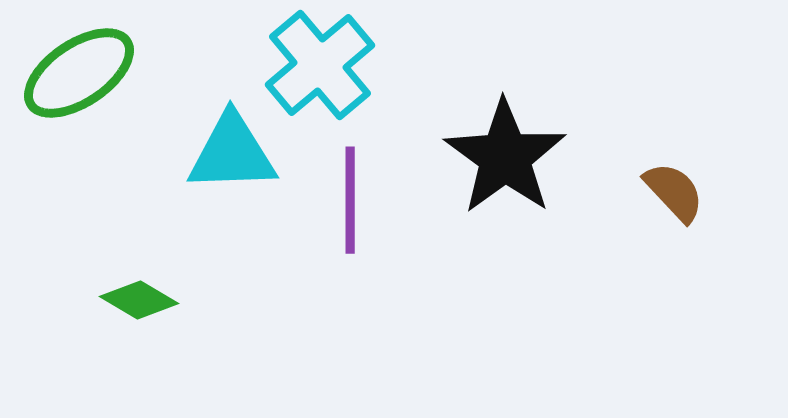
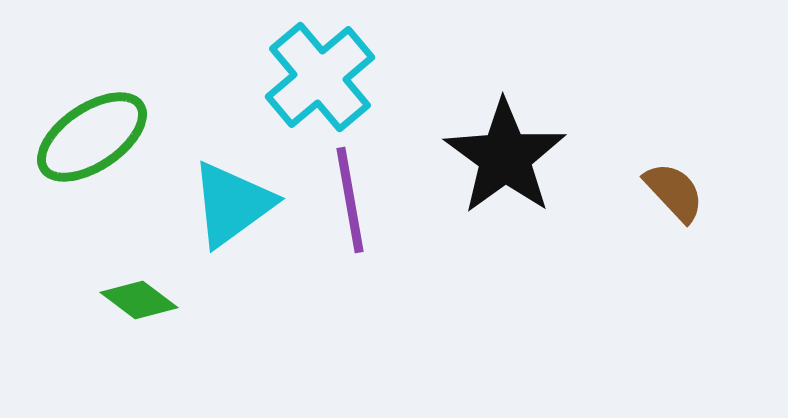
cyan cross: moved 12 px down
green ellipse: moved 13 px right, 64 px down
cyan triangle: moved 51 px down; rotated 34 degrees counterclockwise
purple line: rotated 10 degrees counterclockwise
green diamond: rotated 6 degrees clockwise
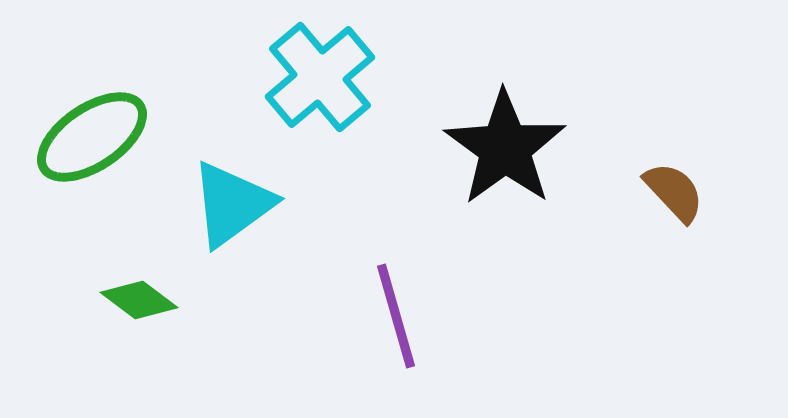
black star: moved 9 px up
purple line: moved 46 px right, 116 px down; rotated 6 degrees counterclockwise
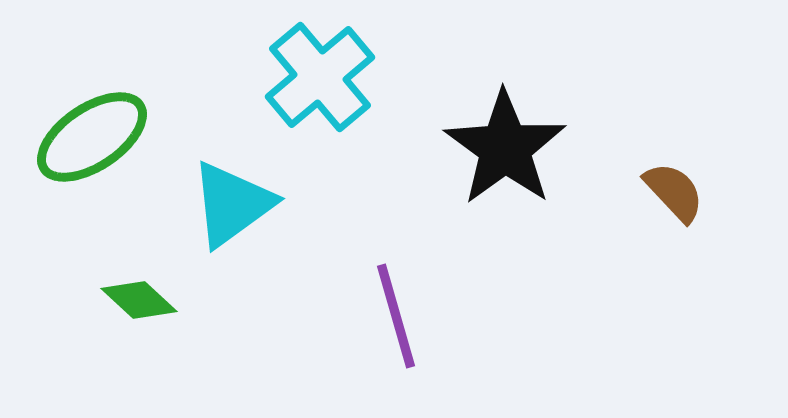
green diamond: rotated 6 degrees clockwise
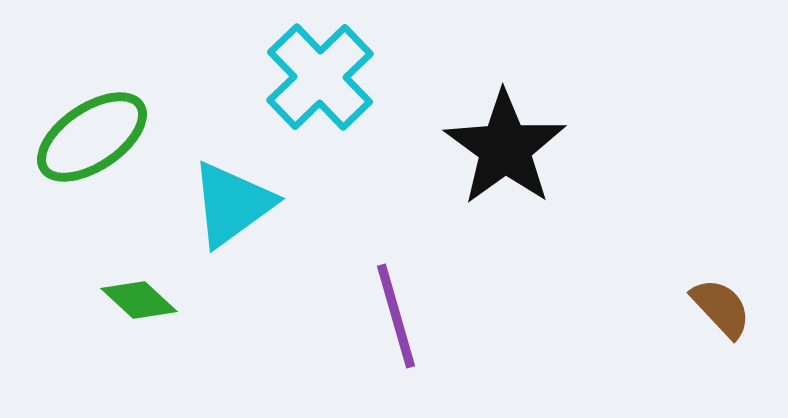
cyan cross: rotated 4 degrees counterclockwise
brown semicircle: moved 47 px right, 116 px down
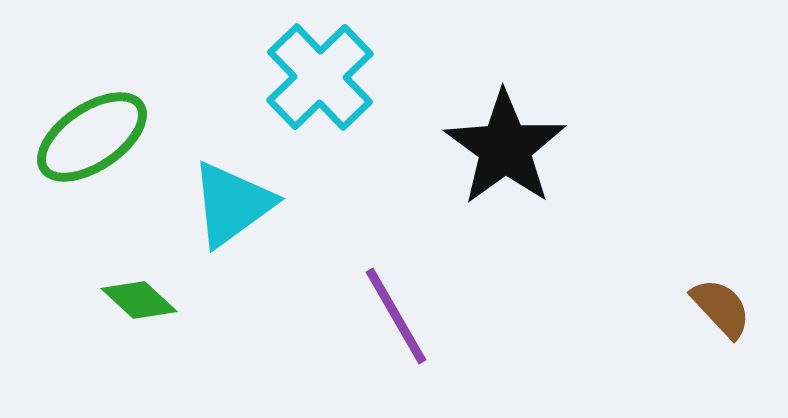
purple line: rotated 14 degrees counterclockwise
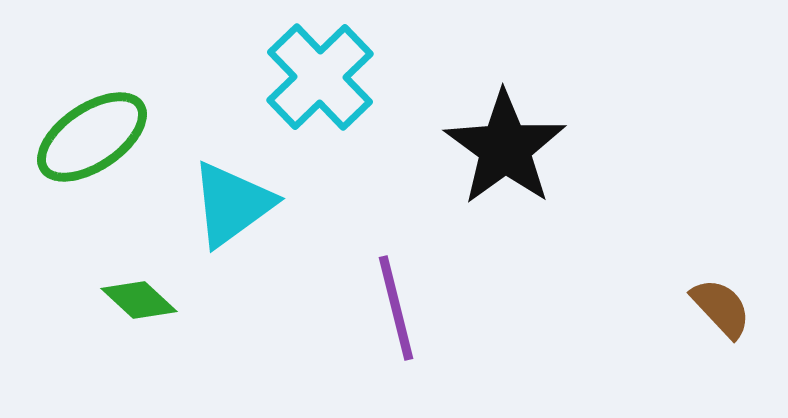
purple line: moved 8 px up; rotated 16 degrees clockwise
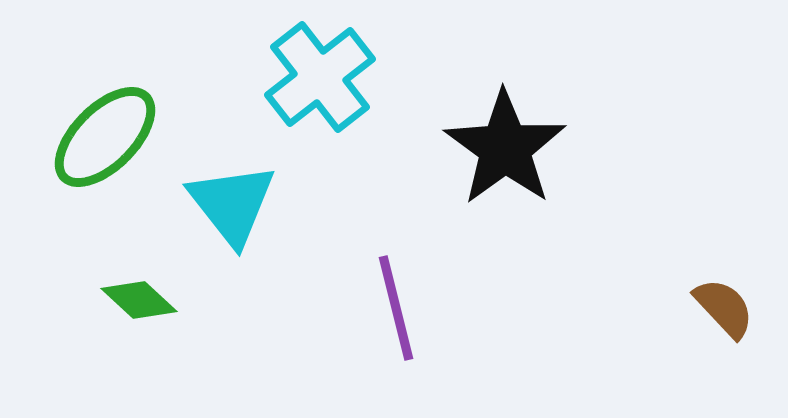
cyan cross: rotated 6 degrees clockwise
green ellipse: moved 13 px right; rotated 11 degrees counterclockwise
cyan triangle: rotated 32 degrees counterclockwise
brown semicircle: moved 3 px right
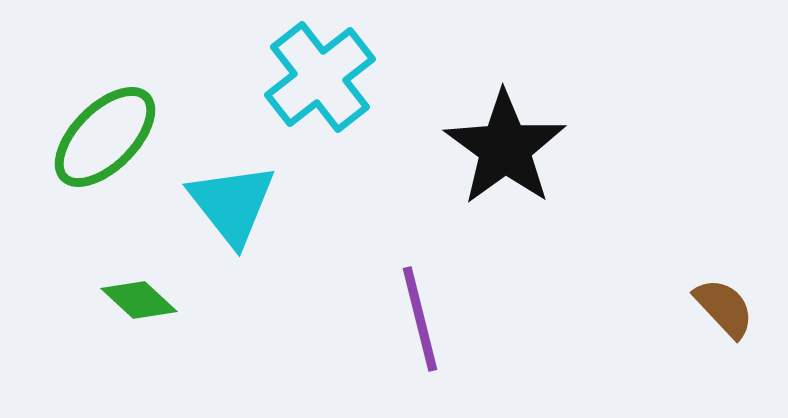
purple line: moved 24 px right, 11 px down
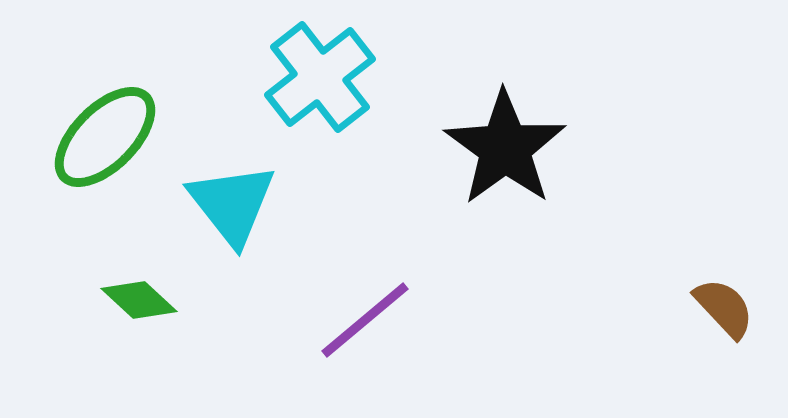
purple line: moved 55 px left, 1 px down; rotated 64 degrees clockwise
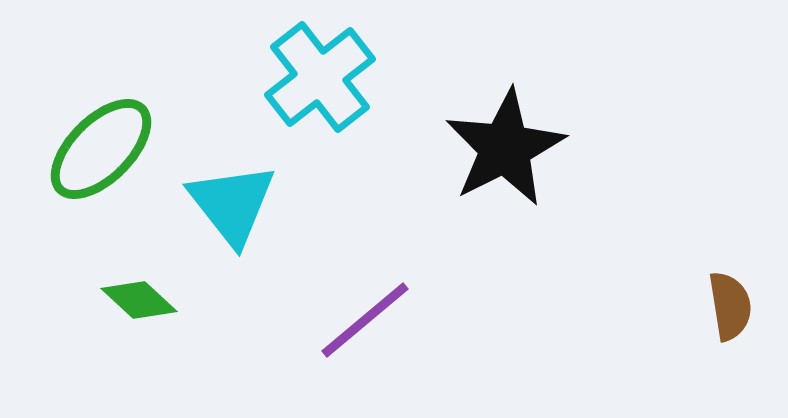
green ellipse: moved 4 px left, 12 px down
black star: rotated 9 degrees clockwise
brown semicircle: moved 6 px right, 2 px up; rotated 34 degrees clockwise
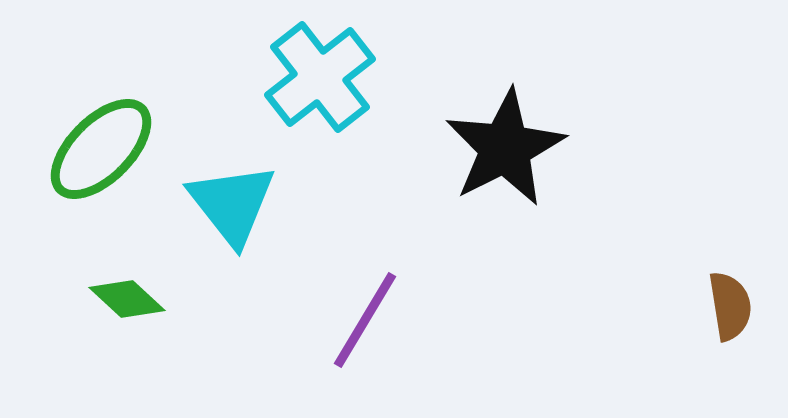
green diamond: moved 12 px left, 1 px up
purple line: rotated 19 degrees counterclockwise
